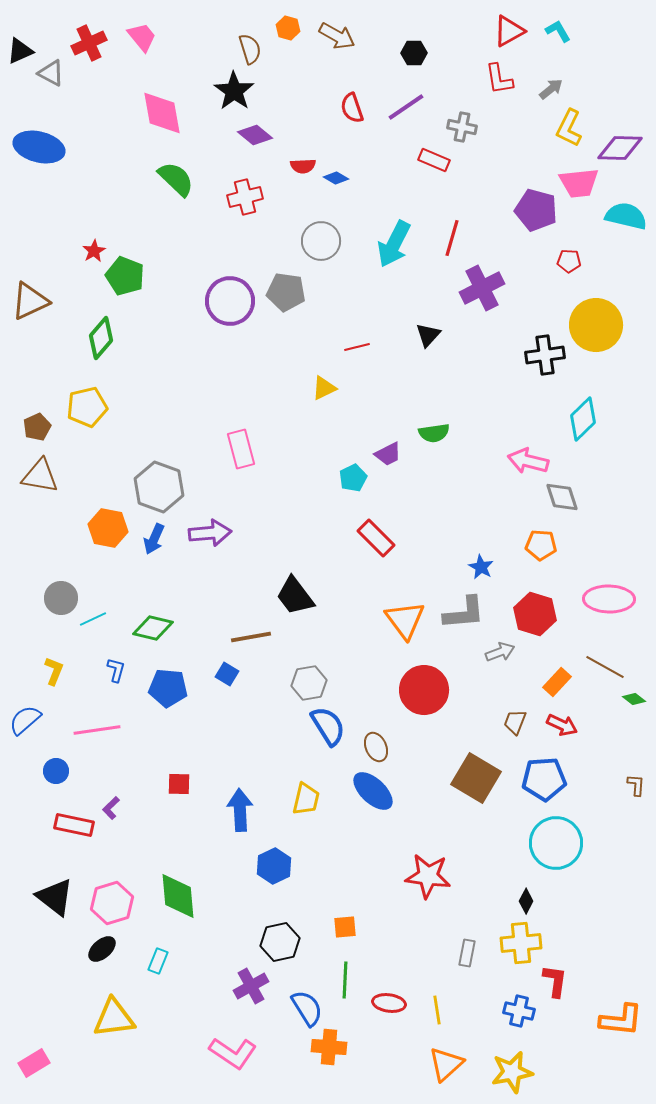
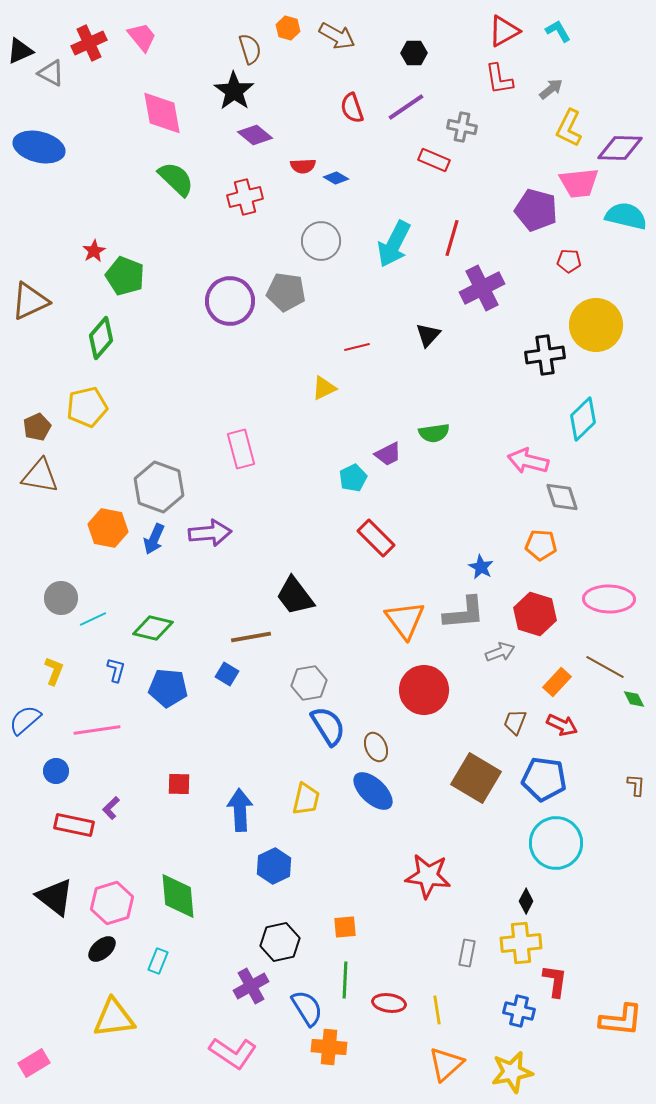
red triangle at (509, 31): moved 5 px left
green diamond at (634, 699): rotated 25 degrees clockwise
blue pentagon at (544, 779): rotated 12 degrees clockwise
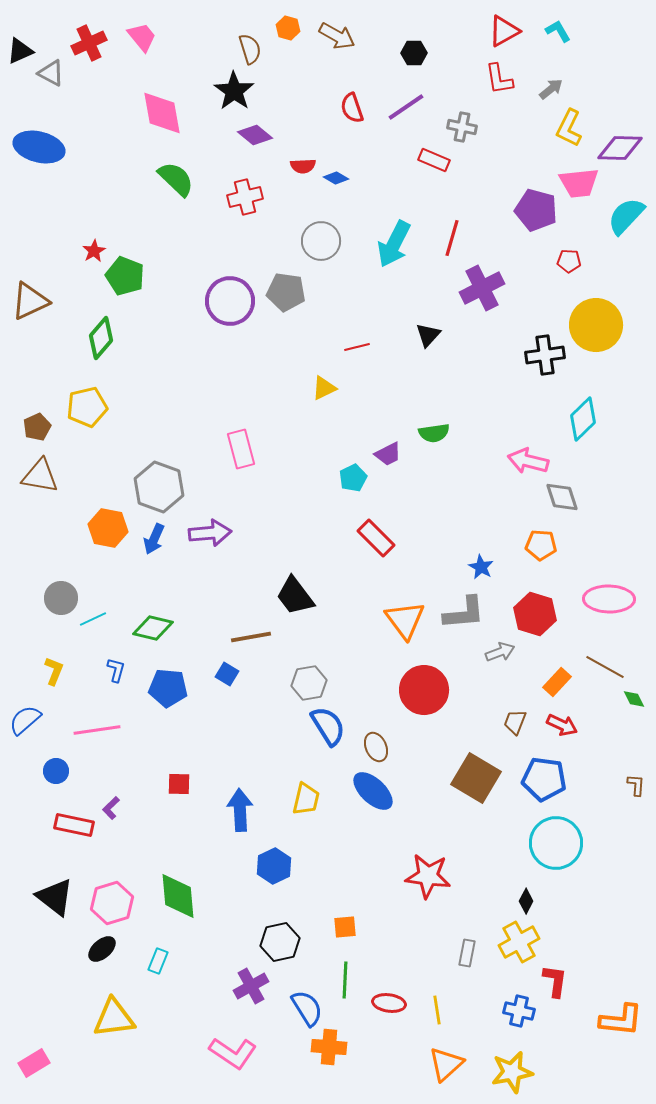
cyan semicircle at (626, 216): rotated 60 degrees counterclockwise
yellow cross at (521, 943): moved 2 px left, 1 px up; rotated 24 degrees counterclockwise
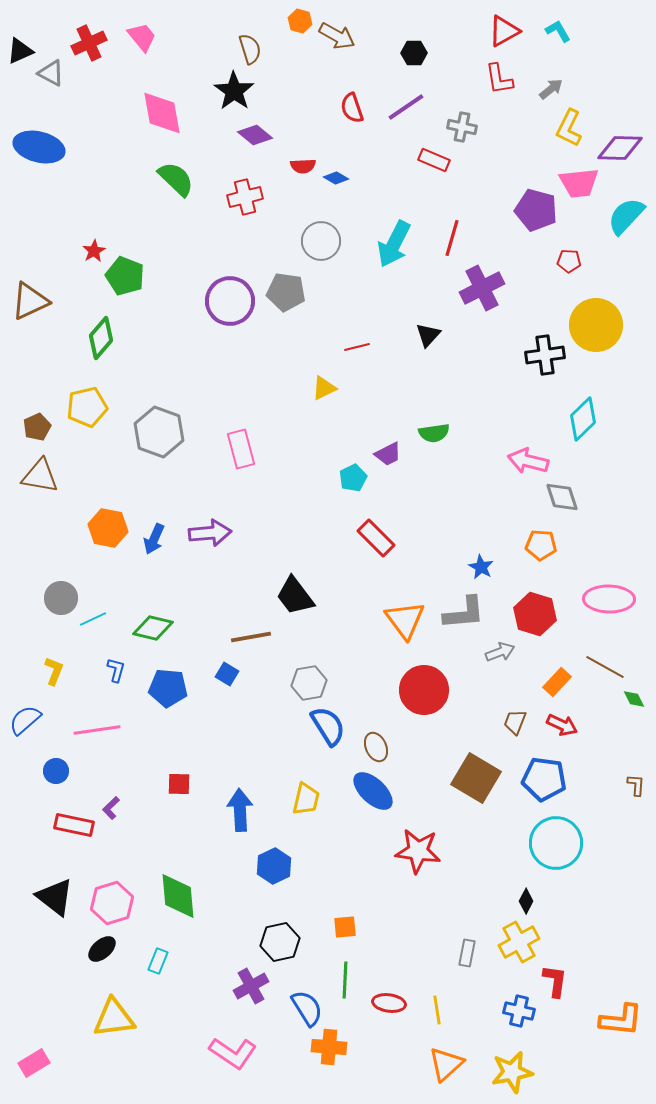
orange hexagon at (288, 28): moved 12 px right, 7 px up
gray hexagon at (159, 487): moved 55 px up
red star at (428, 876): moved 10 px left, 25 px up
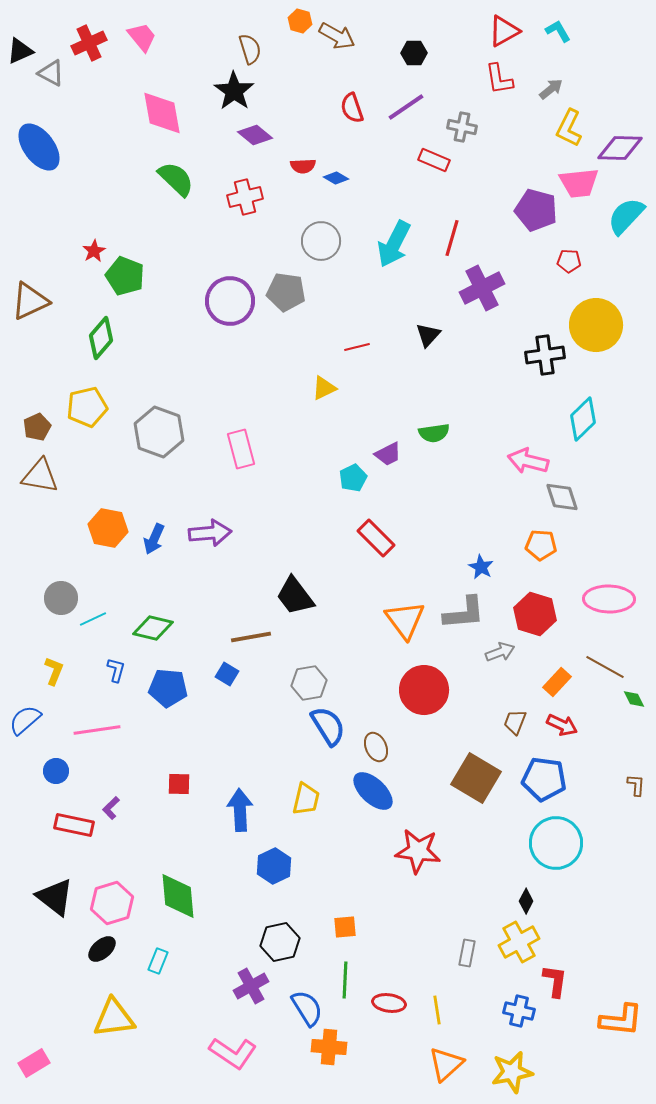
blue ellipse at (39, 147): rotated 39 degrees clockwise
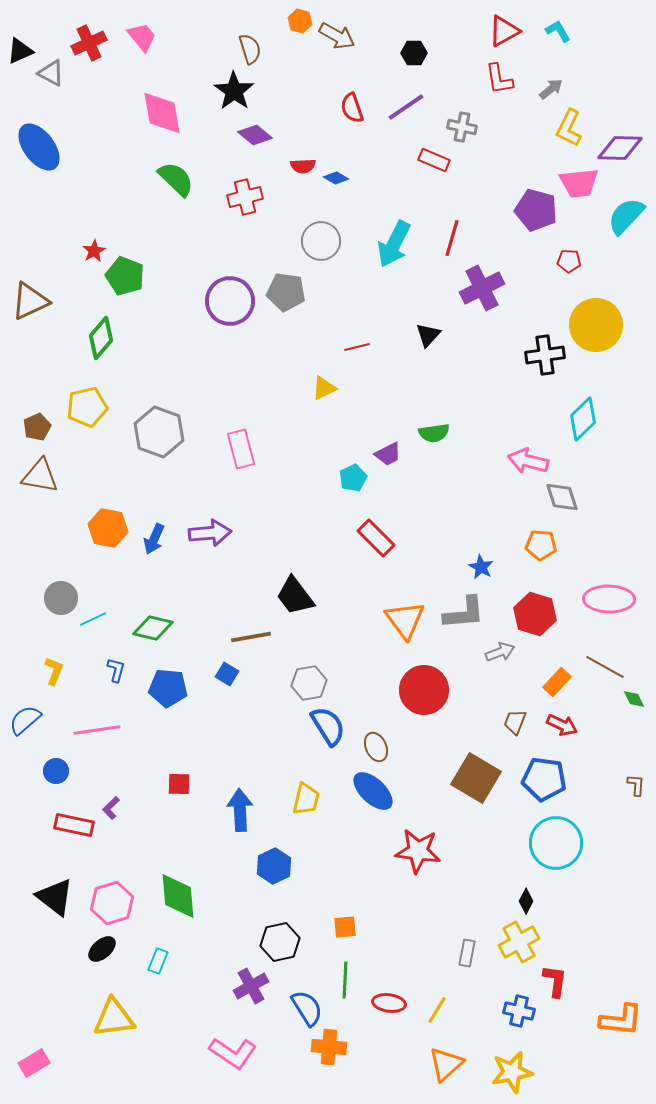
yellow line at (437, 1010): rotated 40 degrees clockwise
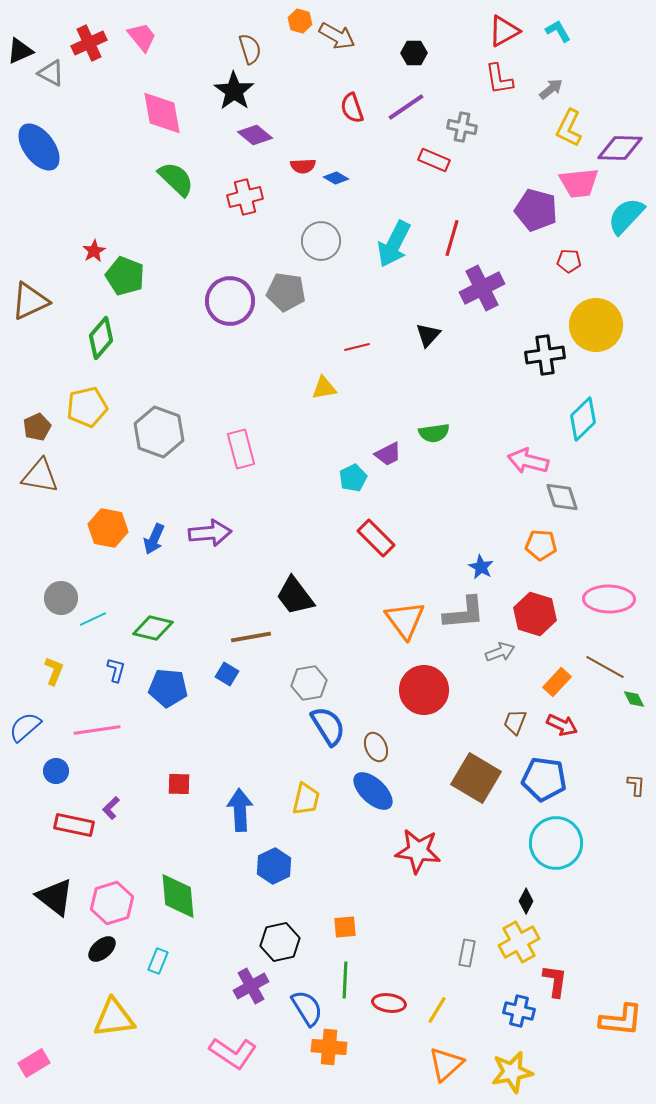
yellow triangle at (324, 388): rotated 16 degrees clockwise
blue semicircle at (25, 720): moved 7 px down
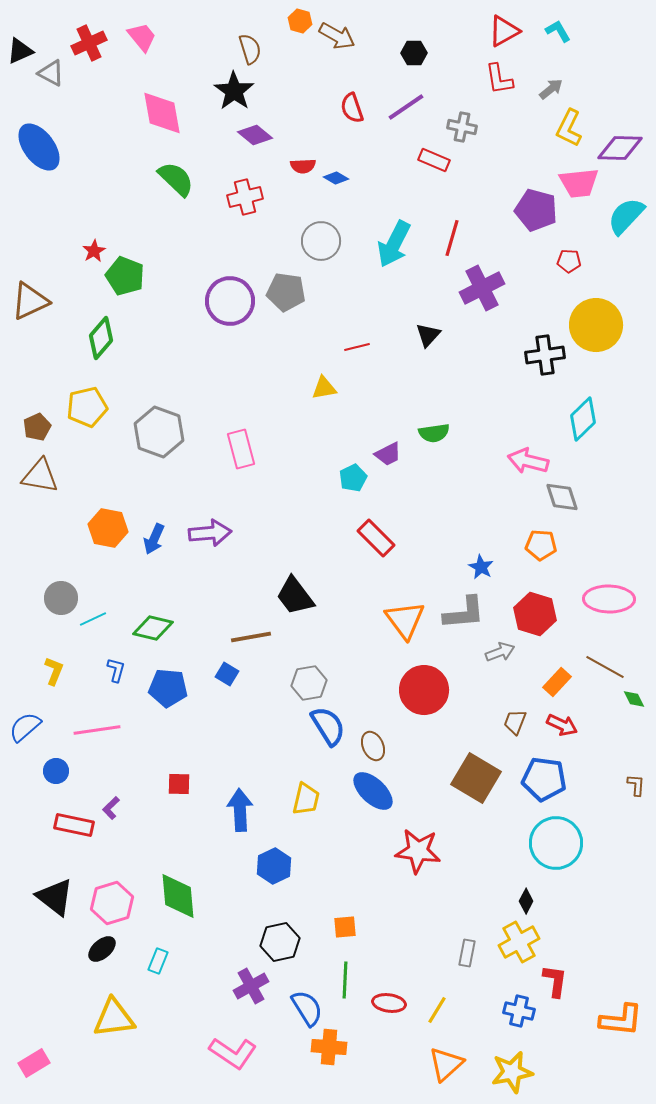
brown ellipse at (376, 747): moved 3 px left, 1 px up
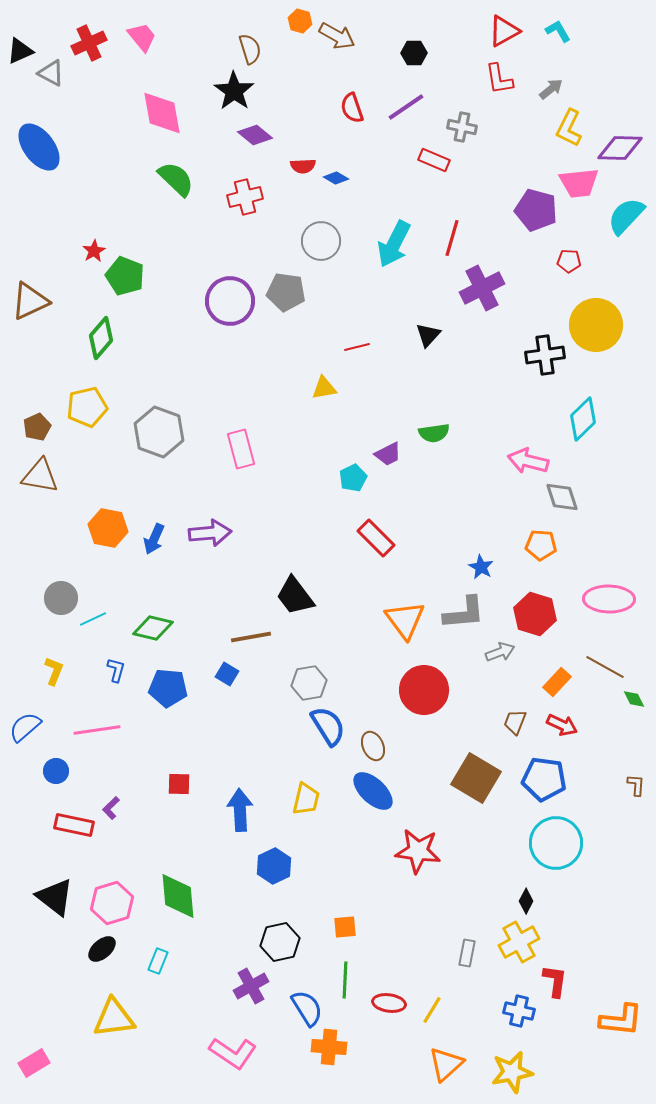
yellow line at (437, 1010): moved 5 px left
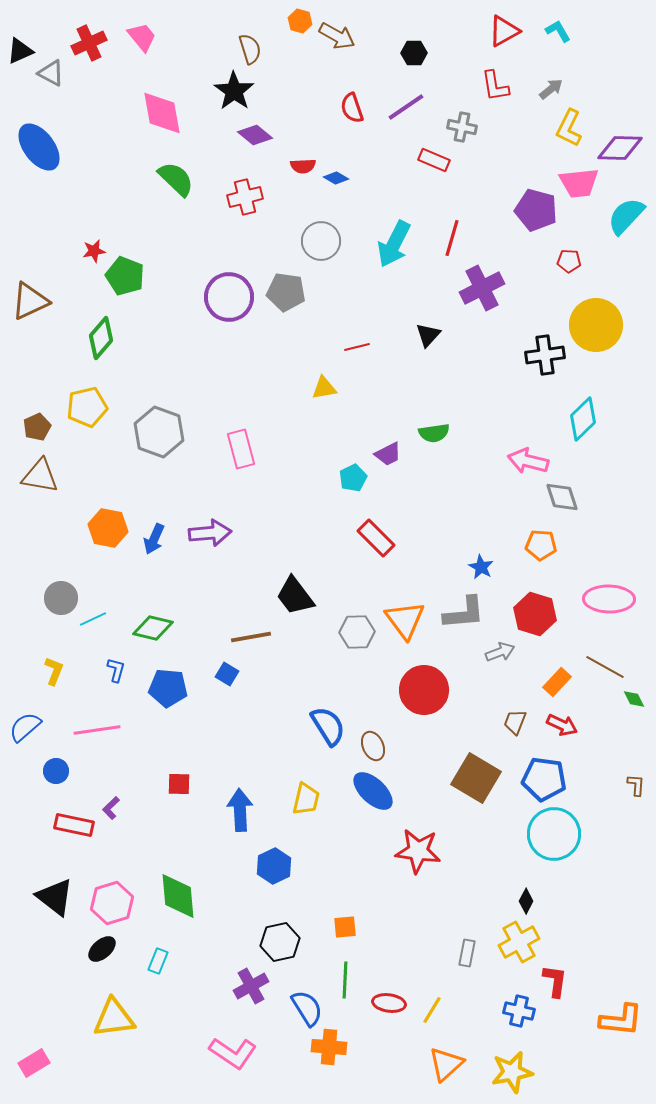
red L-shape at (499, 79): moved 4 px left, 7 px down
red star at (94, 251): rotated 20 degrees clockwise
purple circle at (230, 301): moved 1 px left, 4 px up
gray hexagon at (309, 683): moved 48 px right, 51 px up; rotated 8 degrees clockwise
cyan circle at (556, 843): moved 2 px left, 9 px up
